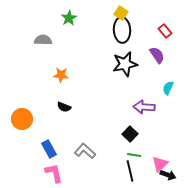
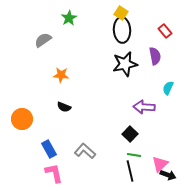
gray semicircle: rotated 36 degrees counterclockwise
purple semicircle: moved 2 px left, 1 px down; rotated 24 degrees clockwise
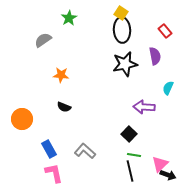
black square: moved 1 px left
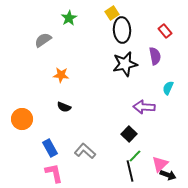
yellow square: moved 9 px left; rotated 24 degrees clockwise
blue rectangle: moved 1 px right, 1 px up
green line: moved 1 px right, 1 px down; rotated 56 degrees counterclockwise
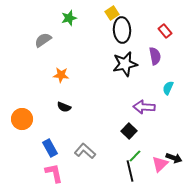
green star: rotated 14 degrees clockwise
black square: moved 3 px up
black arrow: moved 6 px right, 17 px up
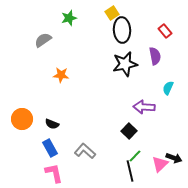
black semicircle: moved 12 px left, 17 px down
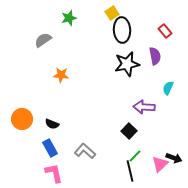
black star: moved 2 px right
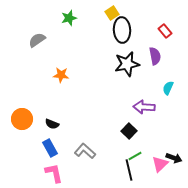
gray semicircle: moved 6 px left
green line: rotated 16 degrees clockwise
black line: moved 1 px left, 1 px up
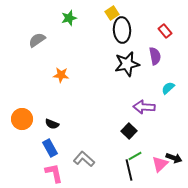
cyan semicircle: rotated 24 degrees clockwise
gray L-shape: moved 1 px left, 8 px down
